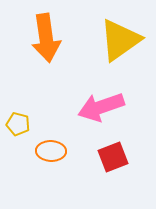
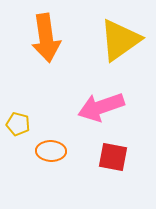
red square: rotated 32 degrees clockwise
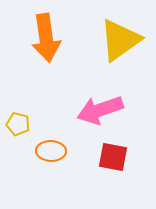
pink arrow: moved 1 px left, 3 px down
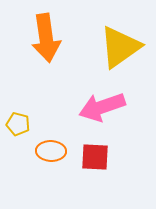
yellow triangle: moved 7 px down
pink arrow: moved 2 px right, 3 px up
red square: moved 18 px left; rotated 8 degrees counterclockwise
